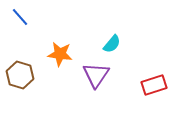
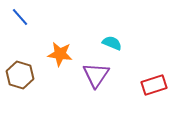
cyan semicircle: moved 1 px up; rotated 108 degrees counterclockwise
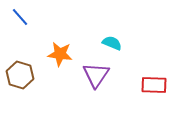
red rectangle: rotated 20 degrees clockwise
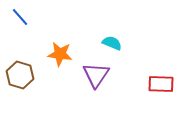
red rectangle: moved 7 px right, 1 px up
